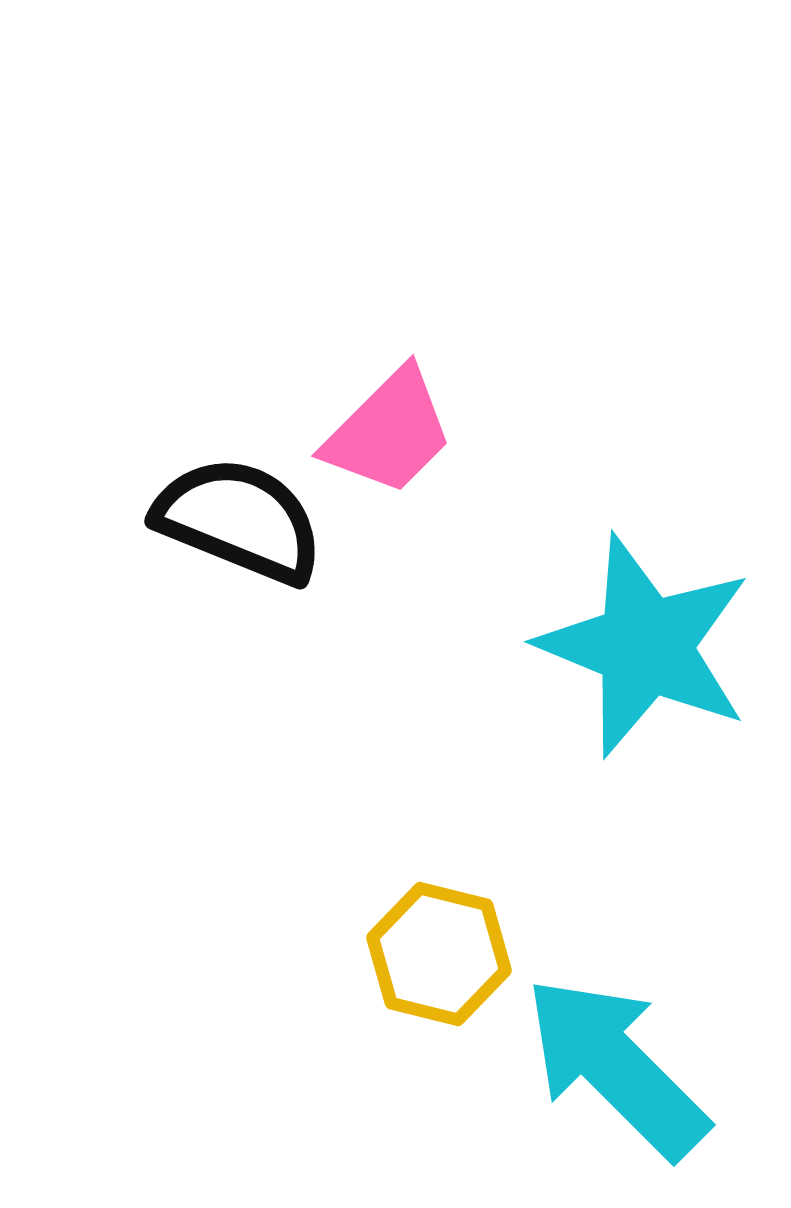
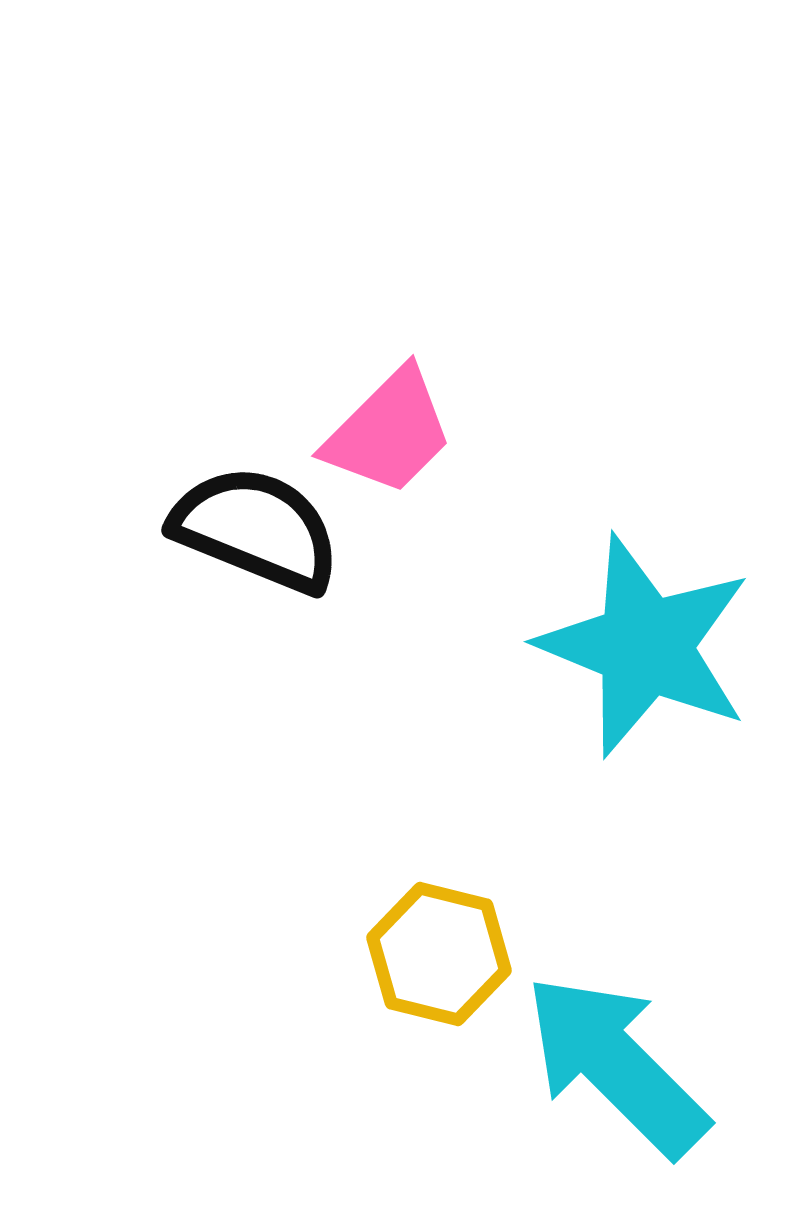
black semicircle: moved 17 px right, 9 px down
cyan arrow: moved 2 px up
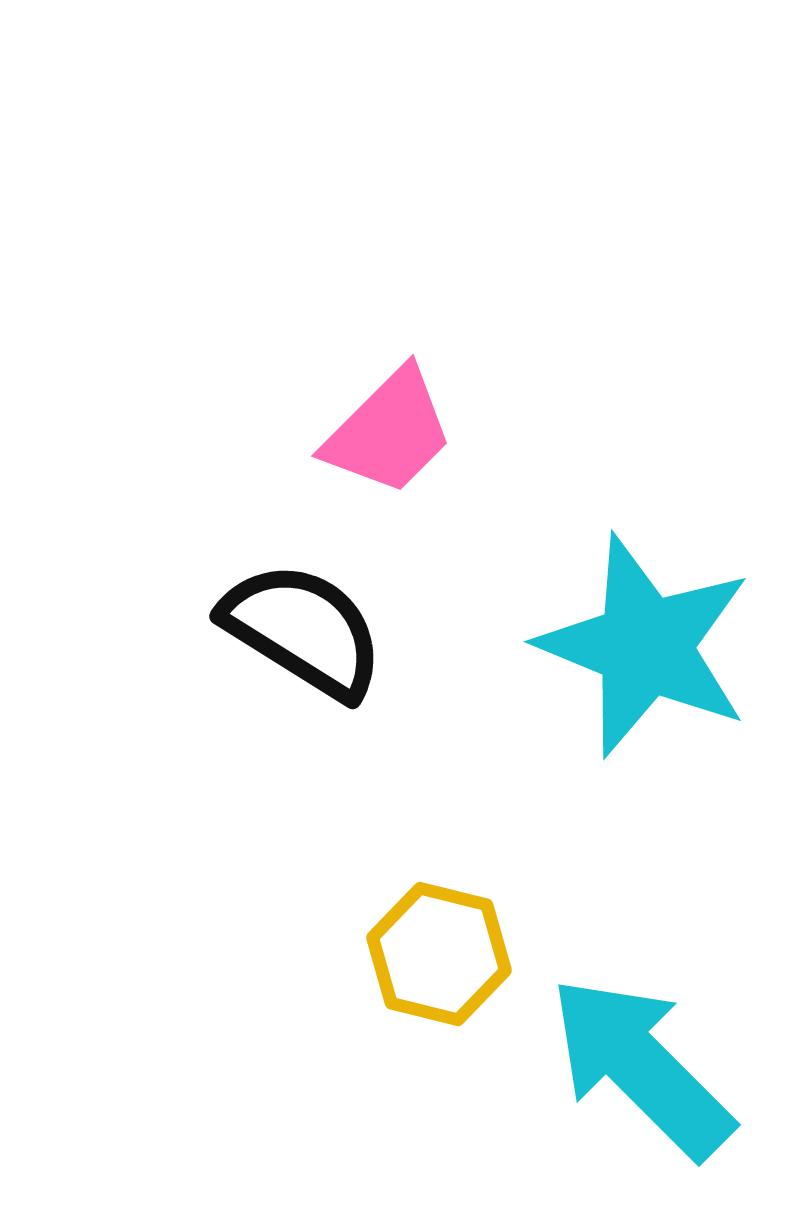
black semicircle: moved 47 px right, 101 px down; rotated 10 degrees clockwise
cyan arrow: moved 25 px right, 2 px down
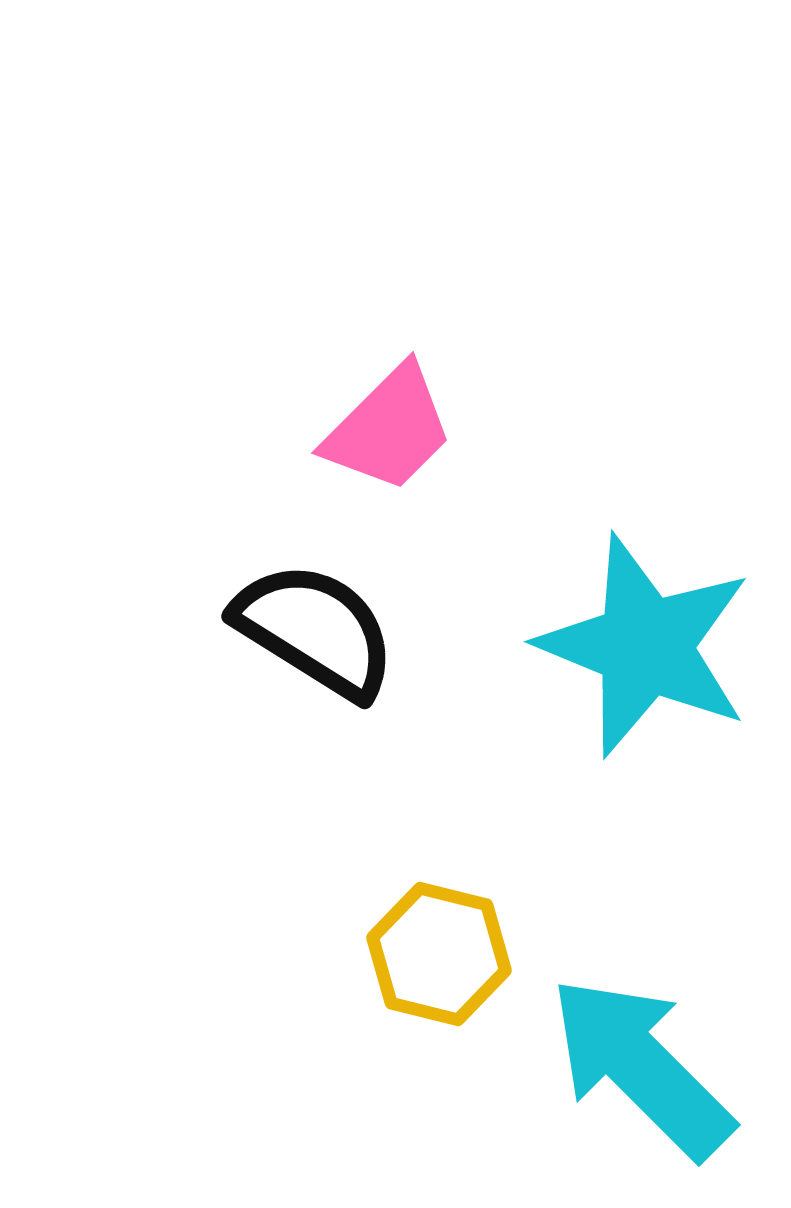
pink trapezoid: moved 3 px up
black semicircle: moved 12 px right
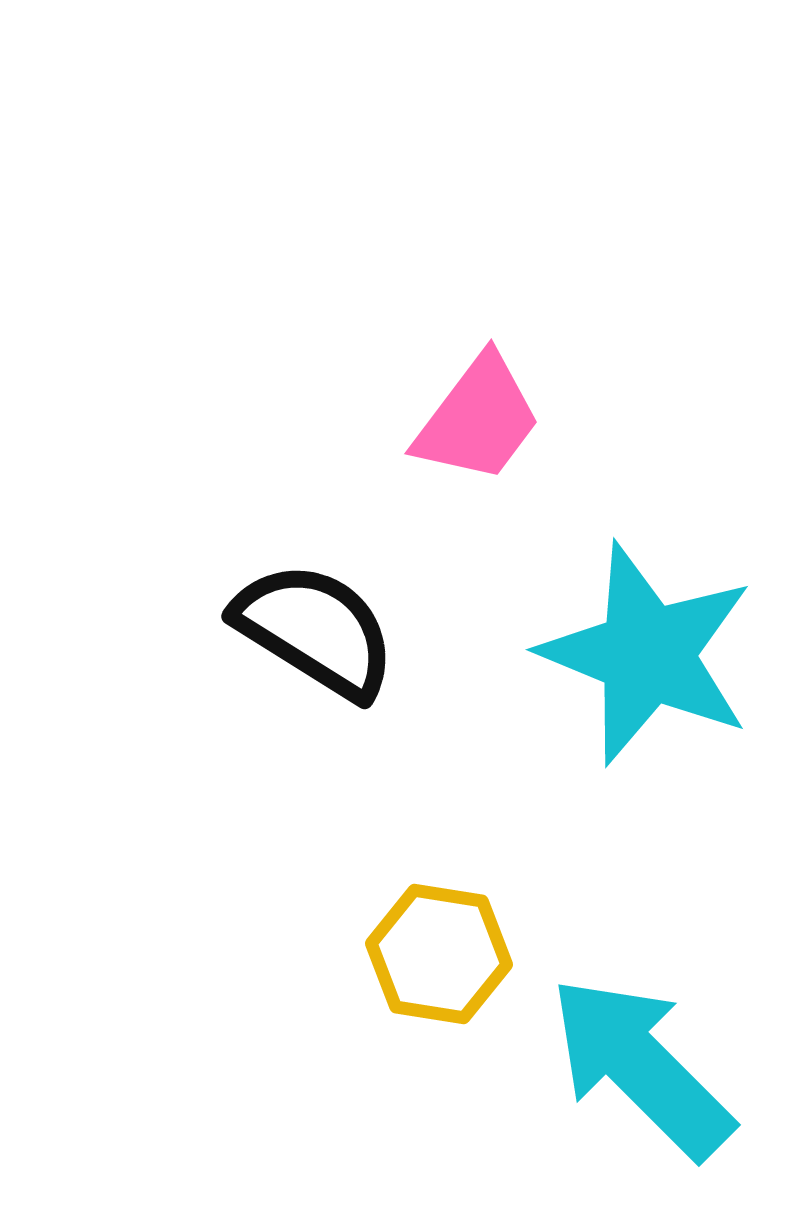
pink trapezoid: moved 89 px right, 10 px up; rotated 8 degrees counterclockwise
cyan star: moved 2 px right, 8 px down
yellow hexagon: rotated 5 degrees counterclockwise
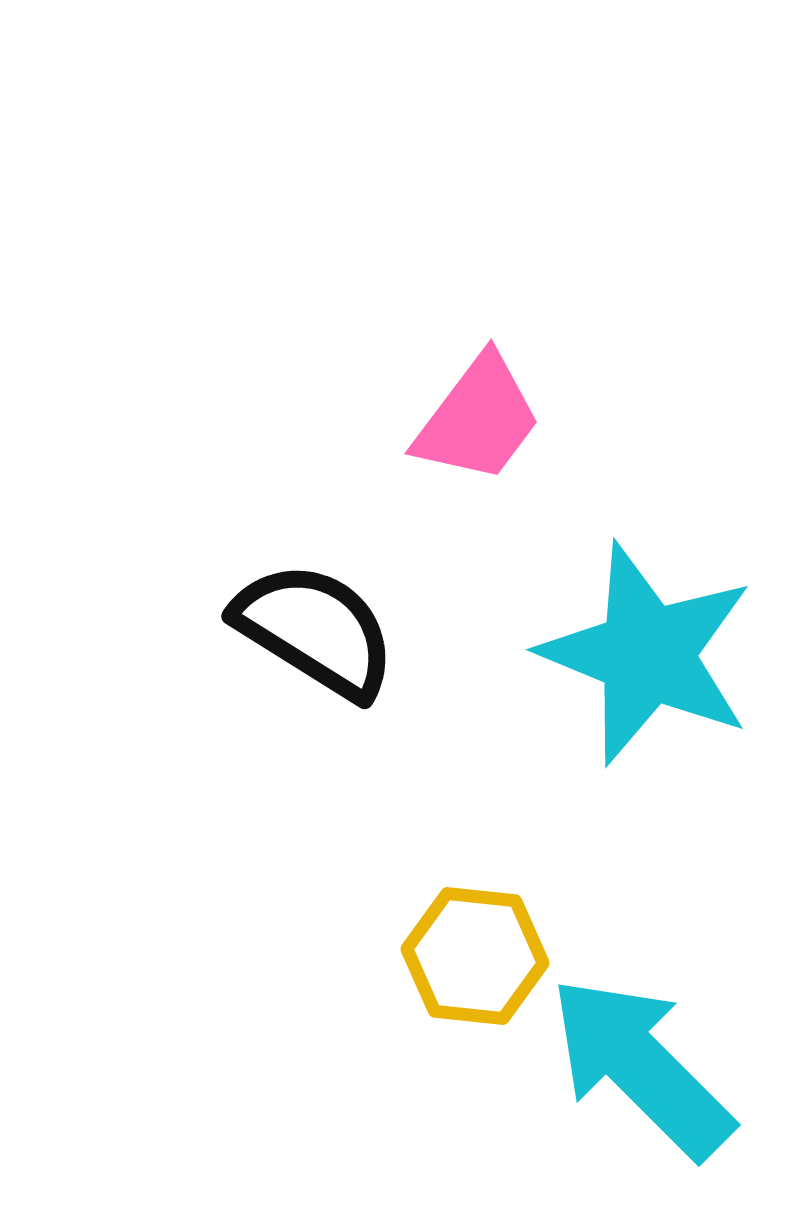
yellow hexagon: moved 36 px right, 2 px down; rotated 3 degrees counterclockwise
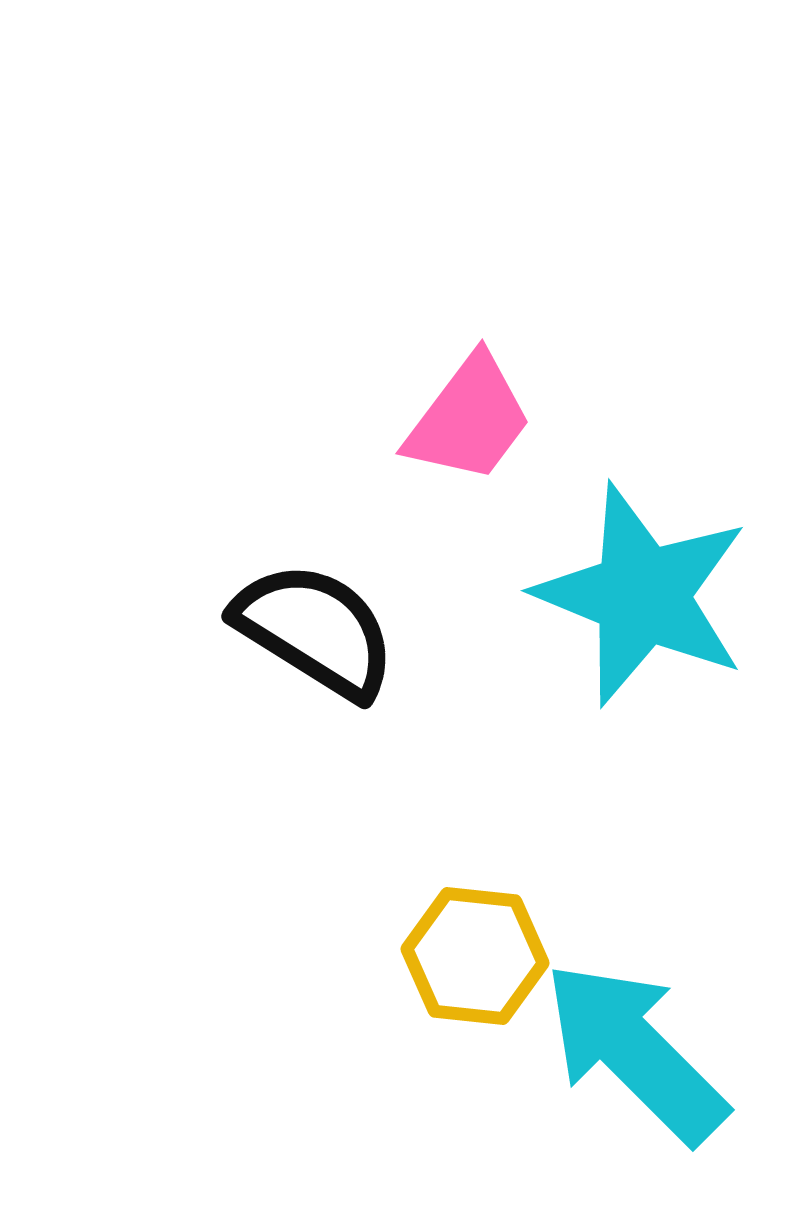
pink trapezoid: moved 9 px left
cyan star: moved 5 px left, 59 px up
cyan arrow: moved 6 px left, 15 px up
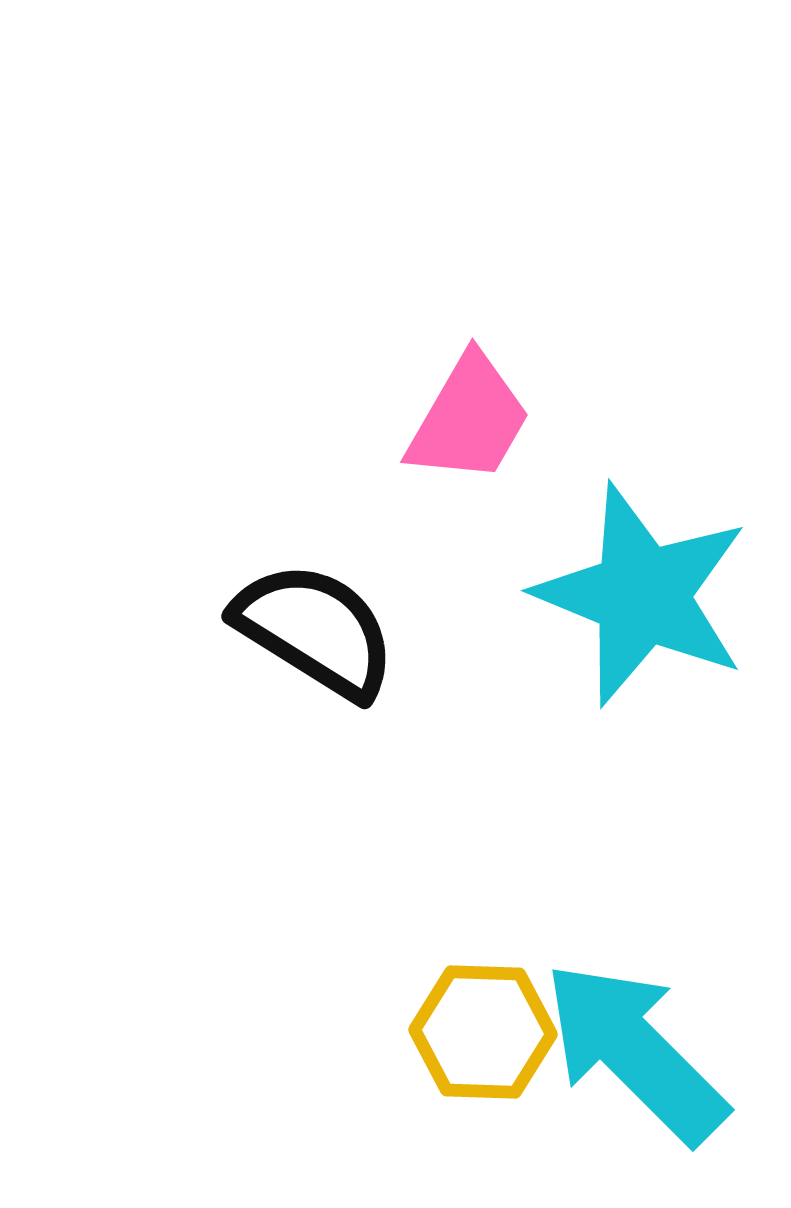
pink trapezoid: rotated 7 degrees counterclockwise
yellow hexagon: moved 8 px right, 76 px down; rotated 4 degrees counterclockwise
